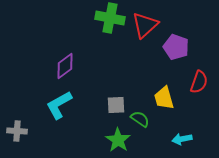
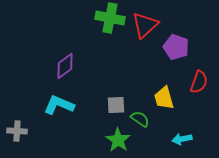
cyan L-shape: rotated 52 degrees clockwise
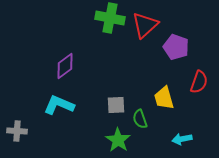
green semicircle: rotated 144 degrees counterclockwise
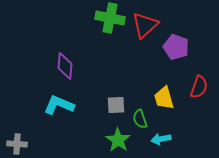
purple diamond: rotated 48 degrees counterclockwise
red semicircle: moved 5 px down
gray cross: moved 13 px down
cyan arrow: moved 21 px left
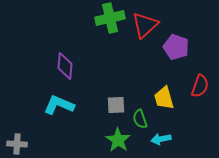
green cross: rotated 24 degrees counterclockwise
red semicircle: moved 1 px right, 1 px up
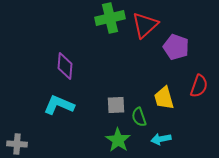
red semicircle: moved 1 px left
green semicircle: moved 1 px left, 2 px up
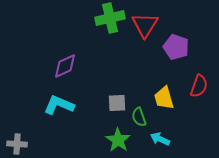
red triangle: rotated 16 degrees counterclockwise
purple diamond: rotated 60 degrees clockwise
gray square: moved 1 px right, 2 px up
cyan arrow: moved 1 px left; rotated 36 degrees clockwise
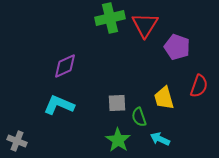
purple pentagon: moved 1 px right
gray cross: moved 3 px up; rotated 18 degrees clockwise
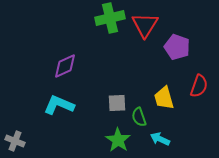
gray cross: moved 2 px left
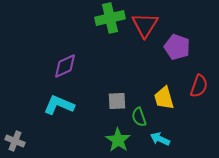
gray square: moved 2 px up
